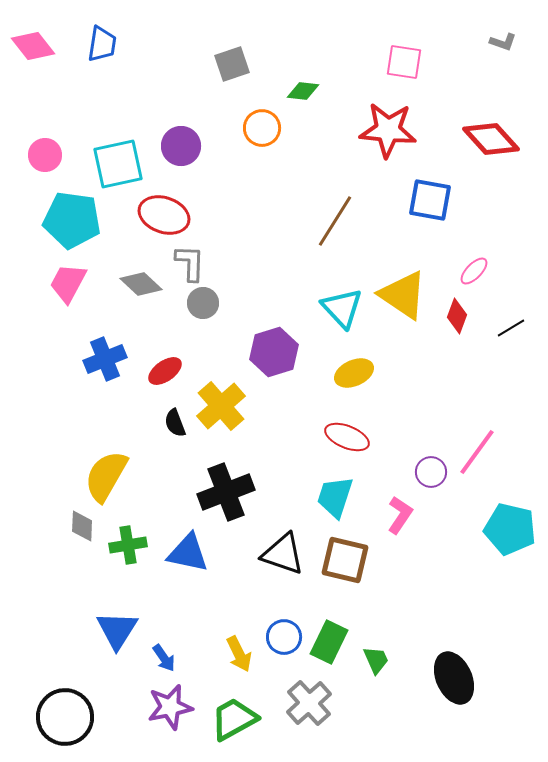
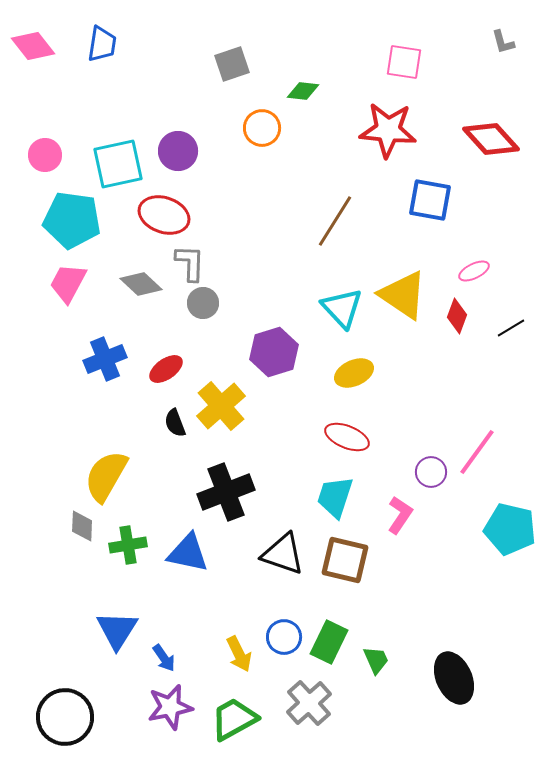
gray L-shape at (503, 42): rotated 56 degrees clockwise
purple circle at (181, 146): moved 3 px left, 5 px down
pink ellipse at (474, 271): rotated 20 degrees clockwise
red ellipse at (165, 371): moved 1 px right, 2 px up
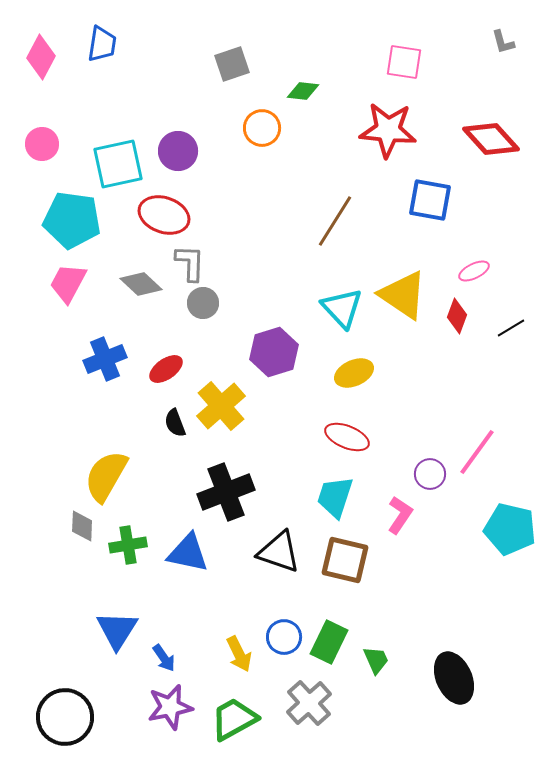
pink diamond at (33, 46): moved 8 px right, 11 px down; rotated 66 degrees clockwise
pink circle at (45, 155): moved 3 px left, 11 px up
purple circle at (431, 472): moved 1 px left, 2 px down
black triangle at (283, 554): moved 4 px left, 2 px up
